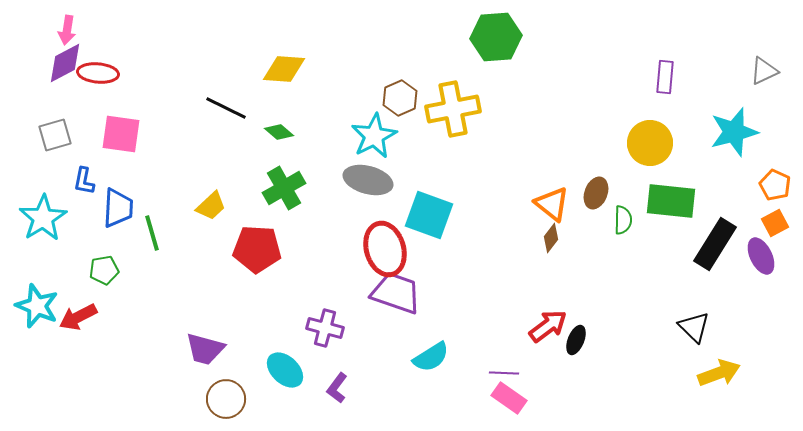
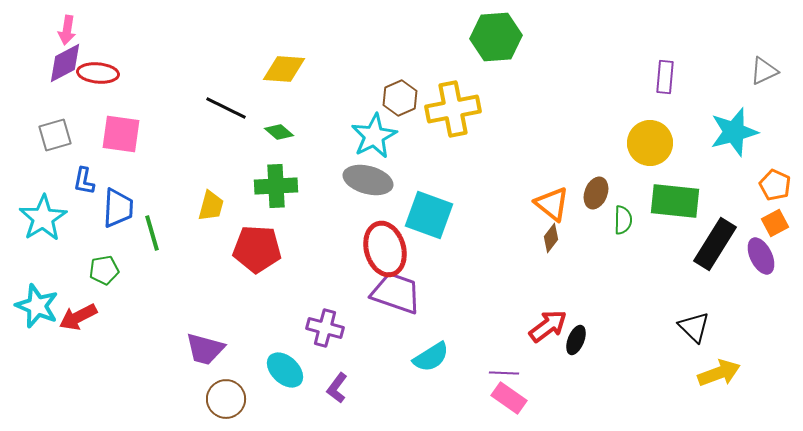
green cross at (284, 188): moved 8 px left, 2 px up; rotated 27 degrees clockwise
green rectangle at (671, 201): moved 4 px right
yellow trapezoid at (211, 206): rotated 32 degrees counterclockwise
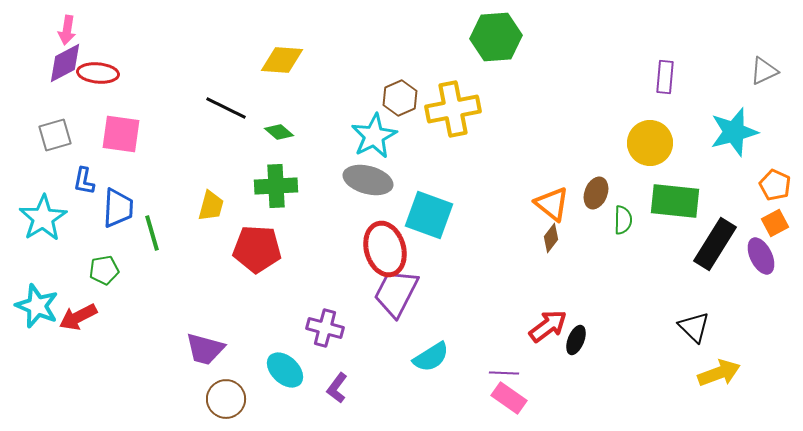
yellow diamond at (284, 69): moved 2 px left, 9 px up
purple trapezoid at (396, 293): rotated 82 degrees counterclockwise
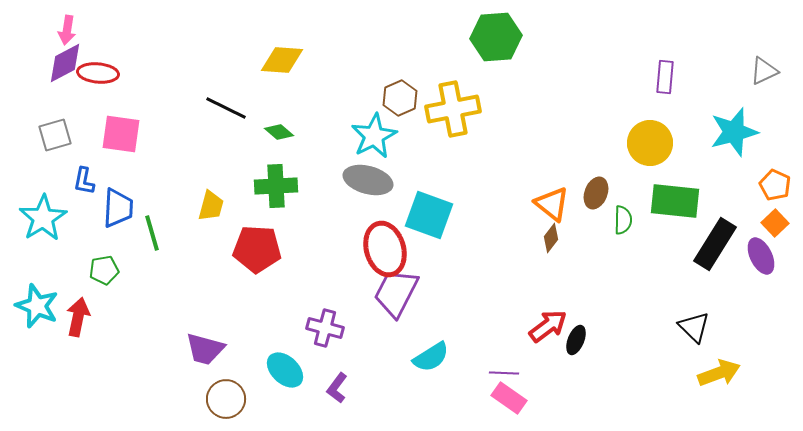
orange square at (775, 223): rotated 16 degrees counterclockwise
red arrow at (78, 317): rotated 129 degrees clockwise
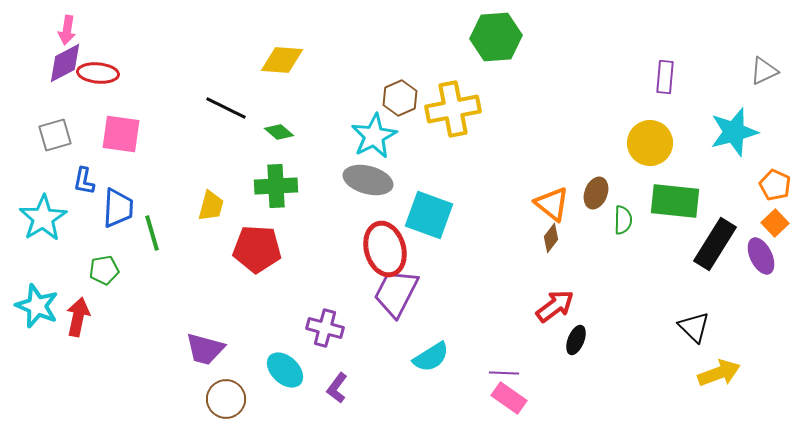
red arrow at (548, 326): moved 7 px right, 20 px up
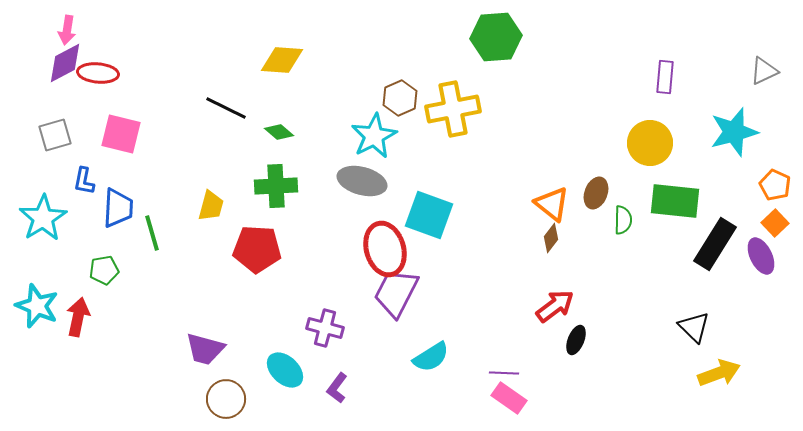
pink square at (121, 134): rotated 6 degrees clockwise
gray ellipse at (368, 180): moved 6 px left, 1 px down
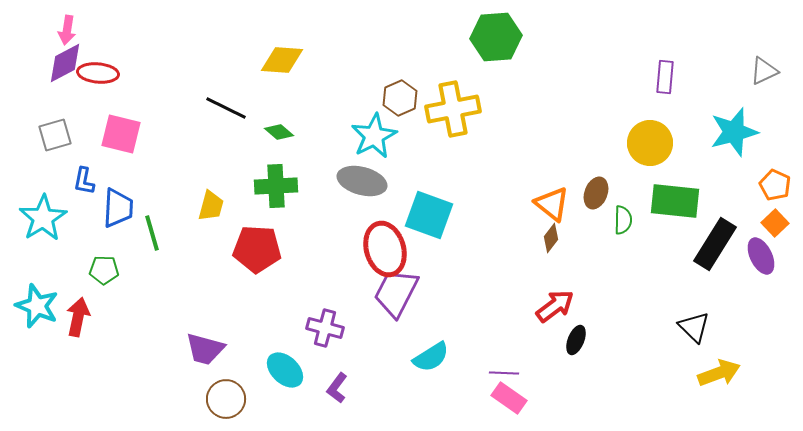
green pentagon at (104, 270): rotated 12 degrees clockwise
